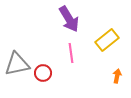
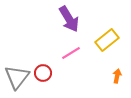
pink line: rotated 66 degrees clockwise
gray triangle: moved 13 px down; rotated 40 degrees counterclockwise
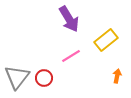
yellow rectangle: moved 1 px left
pink line: moved 3 px down
red circle: moved 1 px right, 5 px down
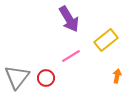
red circle: moved 2 px right
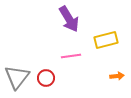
yellow rectangle: rotated 25 degrees clockwise
pink line: rotated 24 degrees clockwise
orange arrow: rotated 72 degrees clockwise
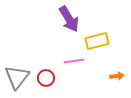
yellow rectangle: moved 9 px left, 1 px down
pink line: moved 3 px right, 5 px down
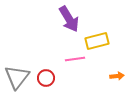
pink line: moved 1 px right, 2 px up
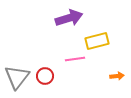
purple arrow: moved 1 px up; rotated 76 degrees counterclockwise
red circle: moved 1 px left, 2 px up
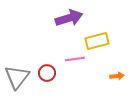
red circle: moved 2 px right, 3 px up
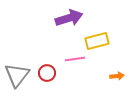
gray triangle: moved 2 px up
